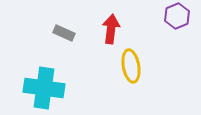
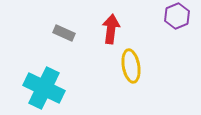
cyan cross: rotated 18 degrees clockwise
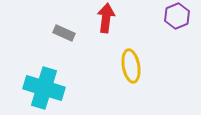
red arrow: moved 5 px left, 11 px up
cyan cross: rotated 9 degrees counterclockwise
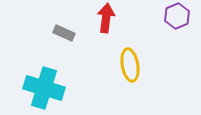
yellow ellipse: moved 1 px left, 1 px up
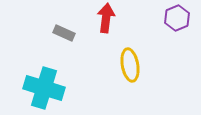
purple hexagon: moved 2 px down
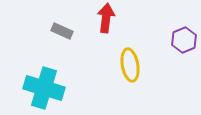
purple hexagon: moved 7 px right, 22 px down
gray rectangle: moved 2 px left, 2 px up
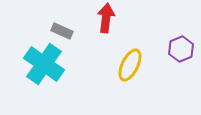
purple hexagon: moved 3 px left, 9 px down
yellow ellipse: rotated 36 degrees clockwise
cyan cross: moved 24 px up; rotated 18 degrees clockwise
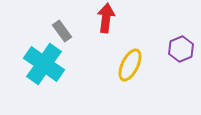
gray rectangle: rotated 30 degrees clockwise
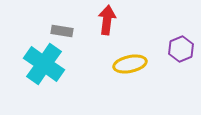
red arrow: moved 1 px right, 2 px down
gray rectangle: rotated 45 degrees counterclockwise
yellow ellipse: moved 1 px up; rotated 52 degrees clockwise
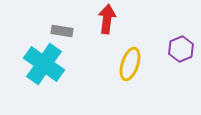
red arrow: moved 1 px up
yellow ellipse: rotated 60 degrees counterclockwise
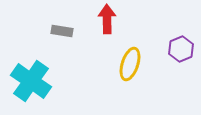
red arrow: rotated 8 degrees counterclockwise
cyan cross: moved 13 px left, 17 px down
